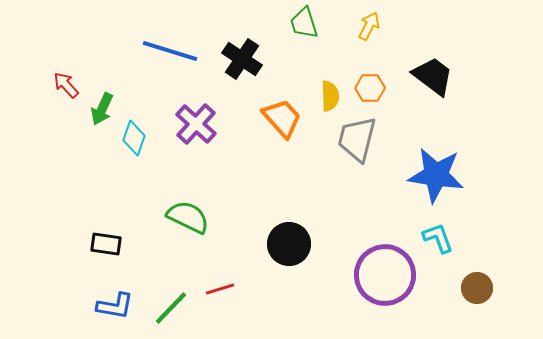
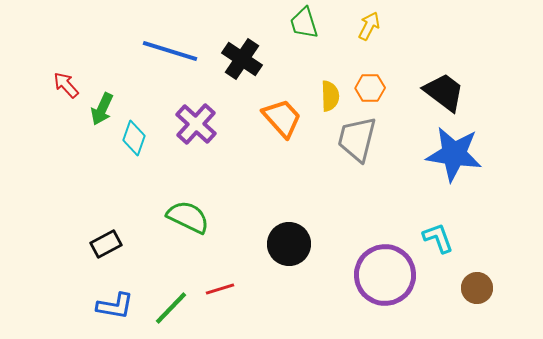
black trapezoid: moved 11 px right, 16 px down
blue star: moved 18 px right, 21 px up
black rectangle: rotated 36 degrees counterclockwise
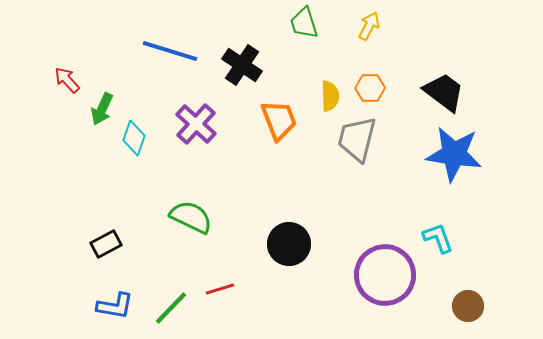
black cross: moved 6 px down
red arrow: moved 1 px right, 5 px up
orange trapezoid: moved 3 px left, 2 px down; rotated 21 degrees clockwise
green semicircle: moved 3 px right
brown circle: moved 9 px left, 18 px down
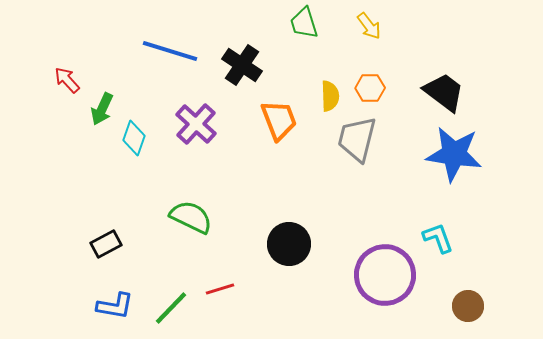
yellow arrow: rotated 116 degrees clockwise
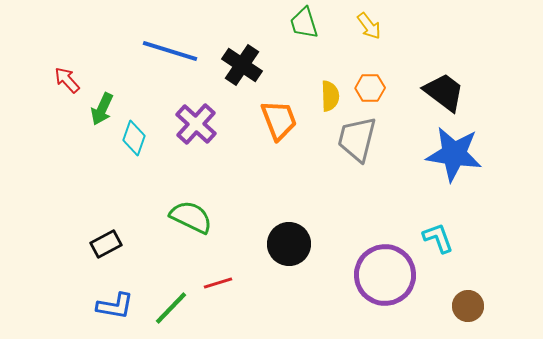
red line: moved 2 px left, 6 px up
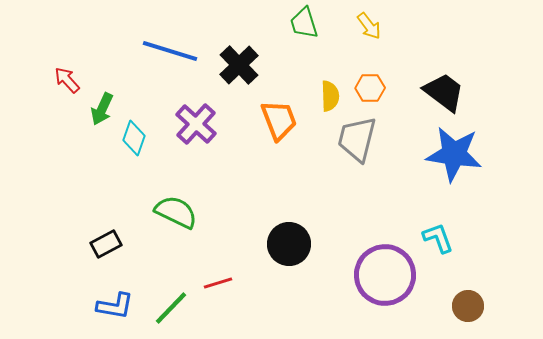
black cross: moved 3 px left; rotated 12 degrees clockwise
green semicircle: moved 15 px left, 5 px up
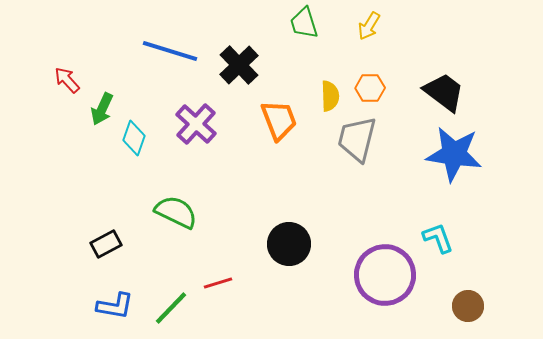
yellow arrow: rotated 68 degrees clockwise
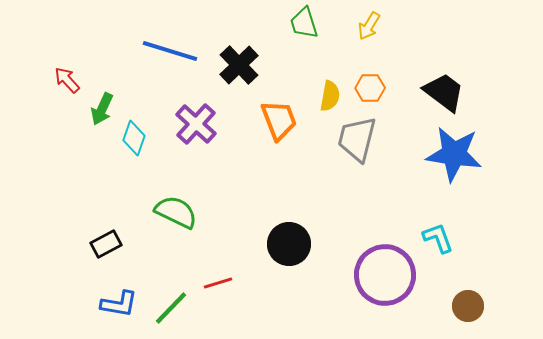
yellow semicircle: rotated 12 degrees clockwise
blue L-shape: moved 4 px right, 2 px up
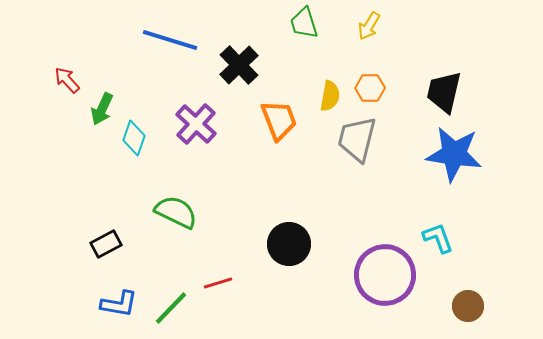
blue line: moved 11 px up
black trapezoid: rotated 114 degrees counterclockwise
